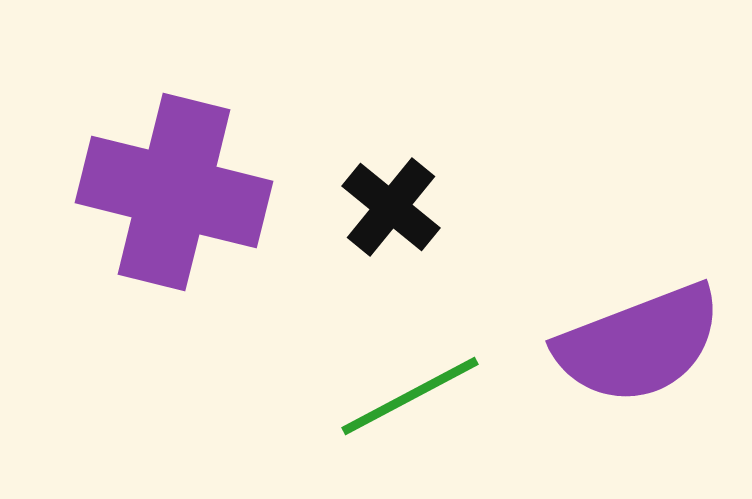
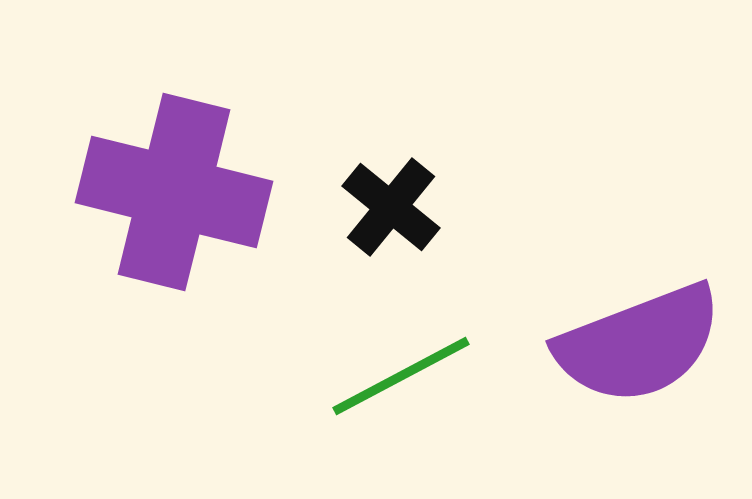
green line: moved 9 px left, 20 px up
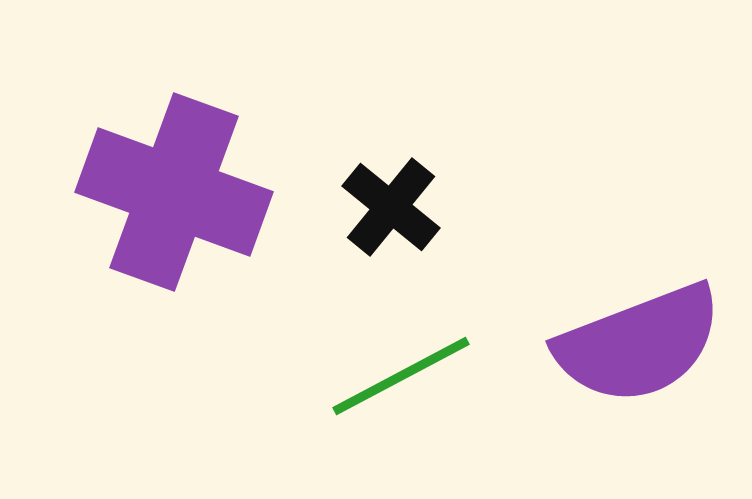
purple cross: rotated 6 degrees clockwise
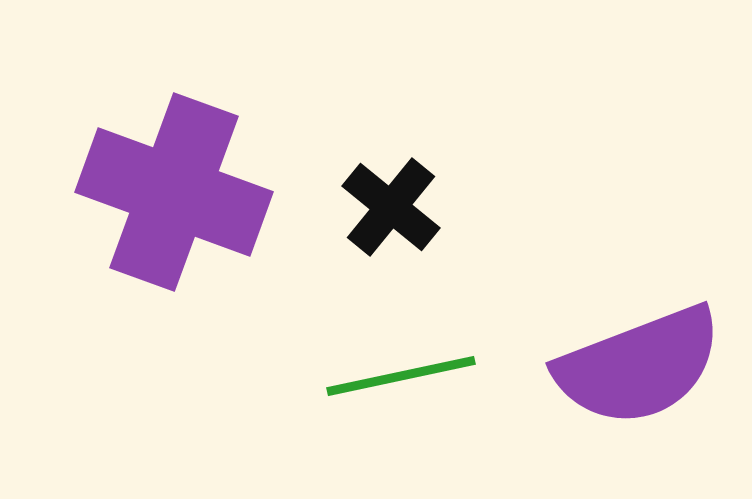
purple semicircle: moved 22 px down
green line: rotated 16 degrees clockwise
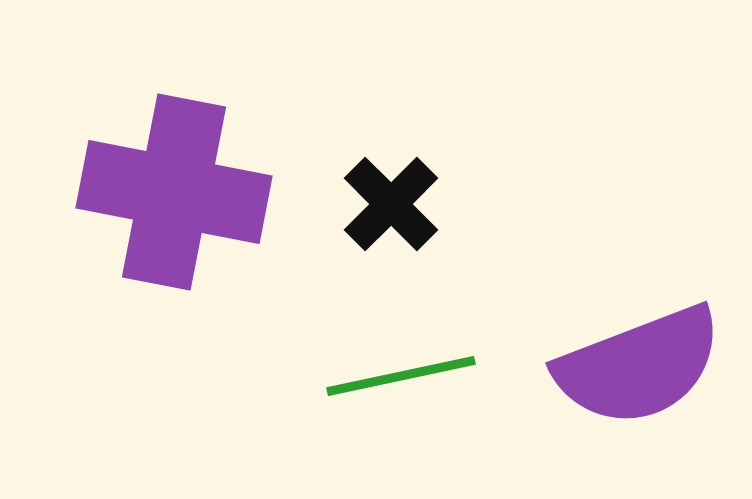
purple cross: rotated 9 degrees counterclockwise
black cross: moved 3 px up; rotated 6 degrees clockwise
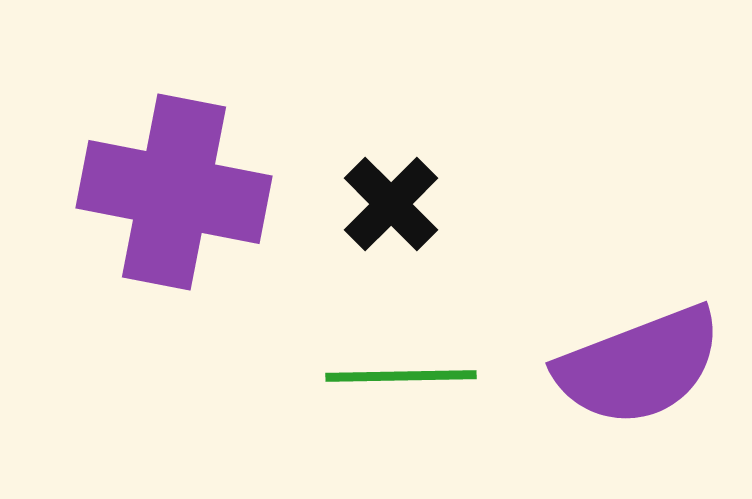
green line: rotated 11 degrees clockwise
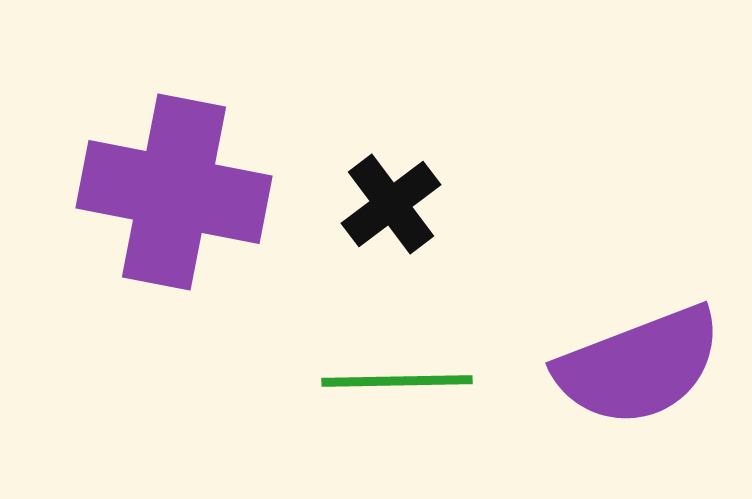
black cross: rotated 8 degrees clockwise
green line: moved 4 px left, 5 px down
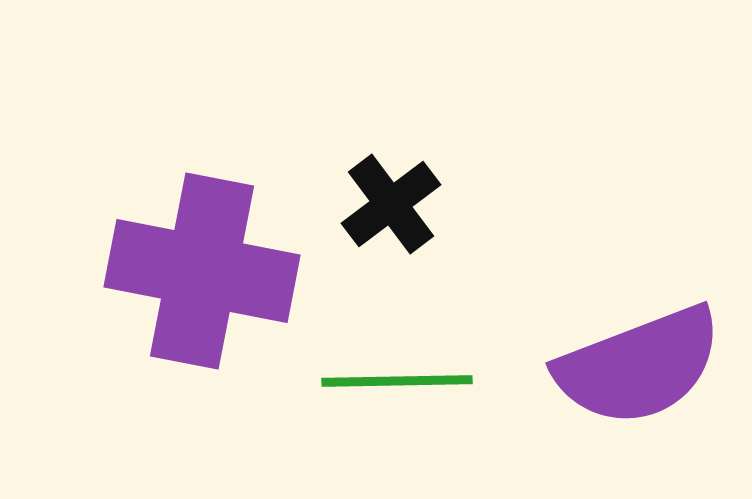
purple cross: moved 28 px right, 79 px down
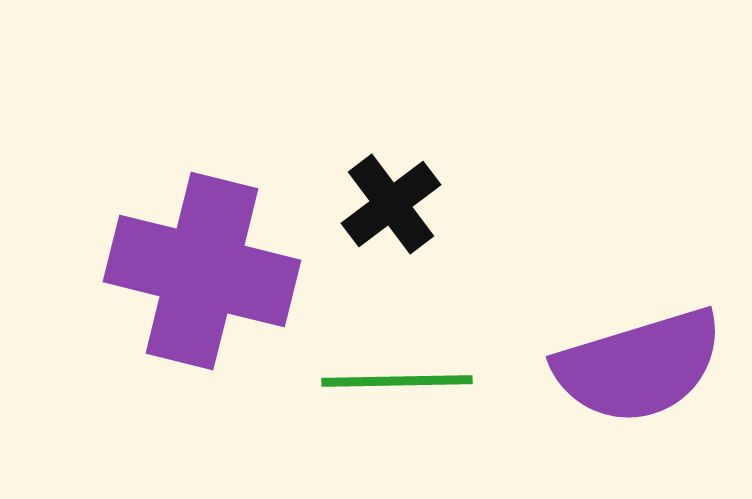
purple cross: rotated 3 degrees clockwise
purple semicircle: rotated 4 degrees clockwise
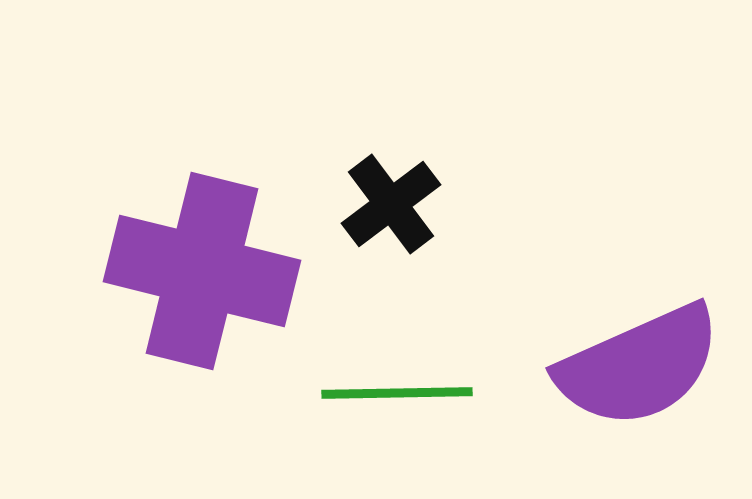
purple semicircle: rotated 7 degrees counterclockwise
green line: moved 12 px down
